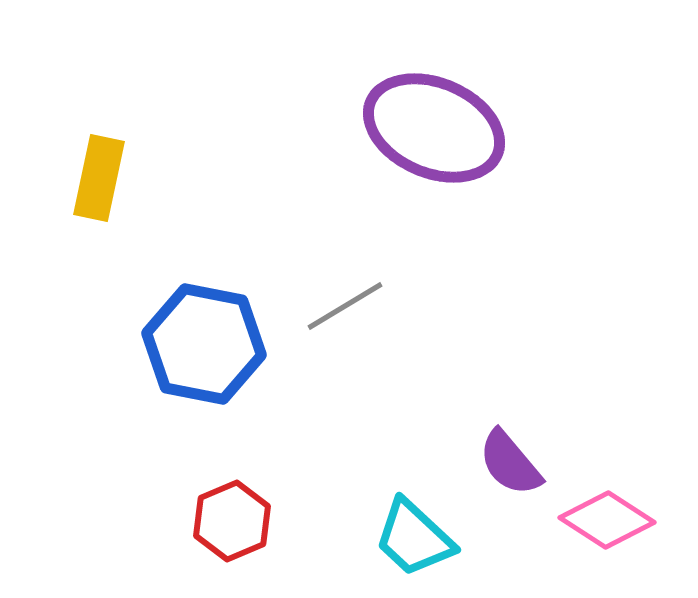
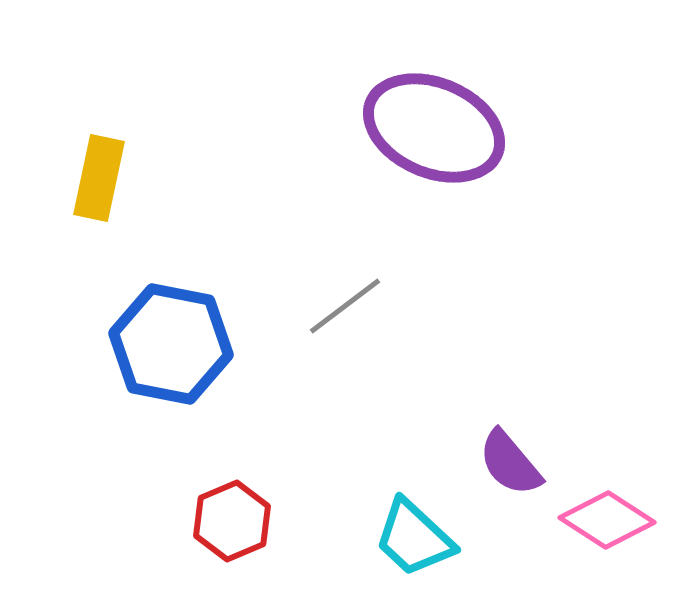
gray line: rotated 6 degrees counterclockwise
blue hexagon: moved 33 px left
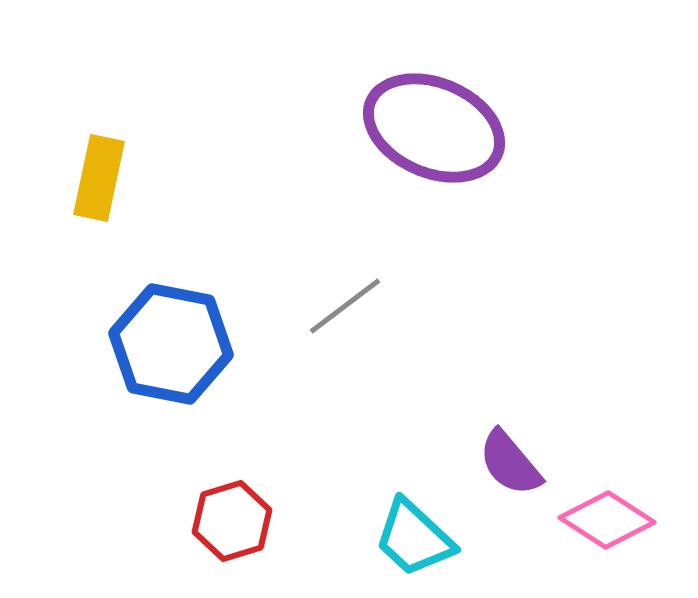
red hexagon: rotated 6 degrees clockwise
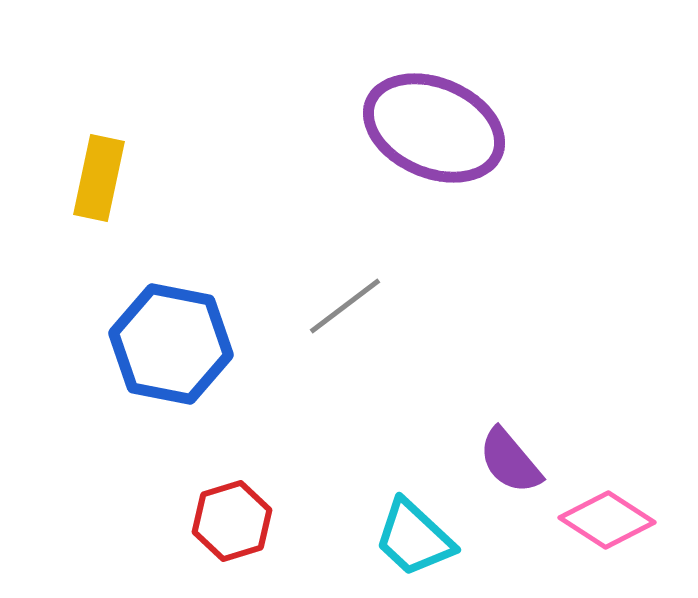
purple semicircle: moved 2 px up
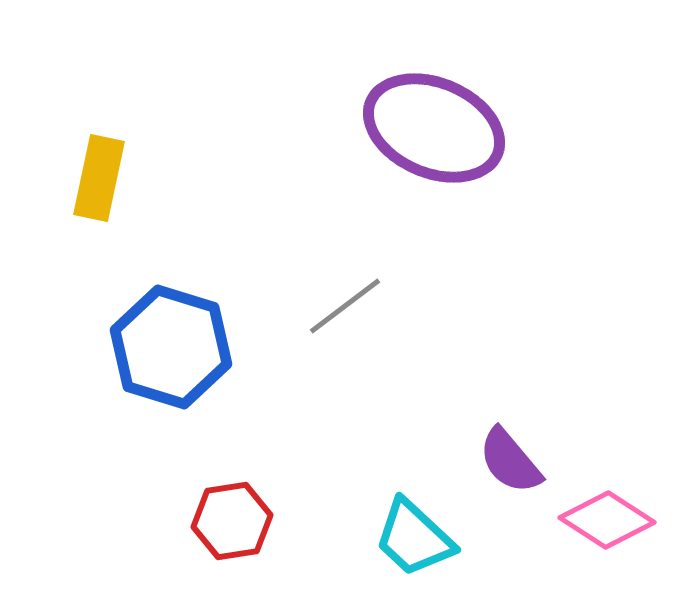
blue hexagon: moved 3 px down; rotated 6 degrees clockwise
red hexagon: rotated 8 degrees clockwise
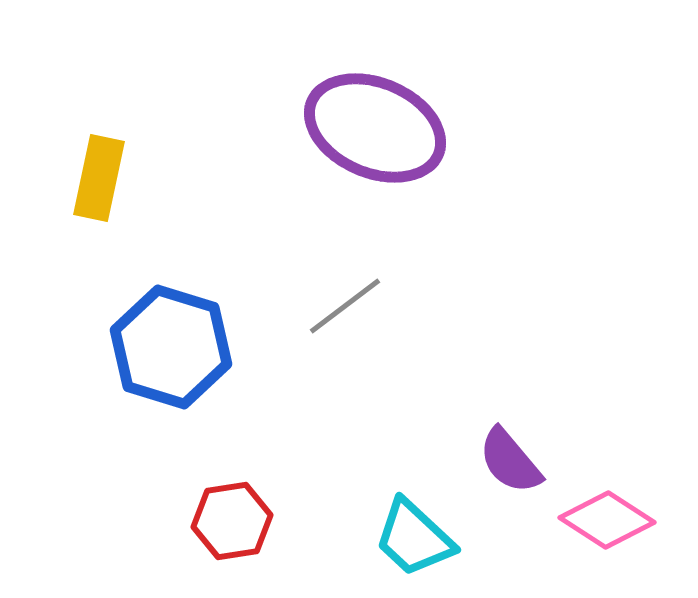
purple ellipse: moved 59 px left
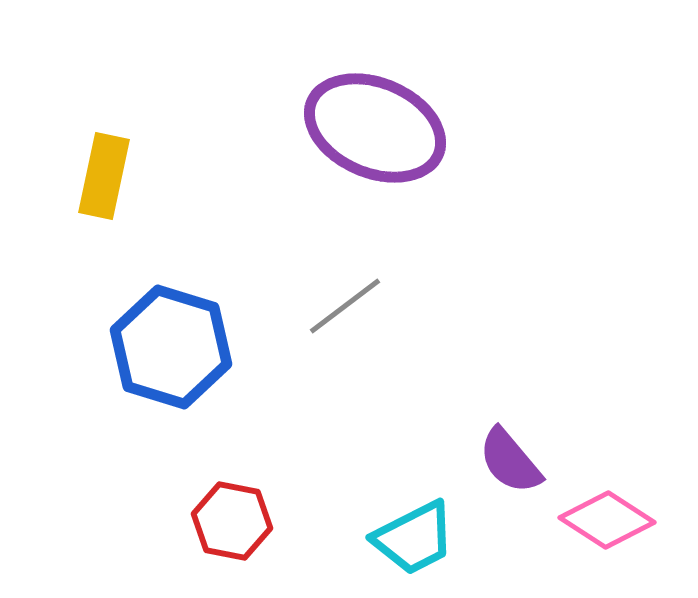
yellow rectangle: moved 5 px right, 2 px up
red hexagon: rotated 20 degrees clockwise
cyan trapezoid: rotated 70 degrees counterclockwise
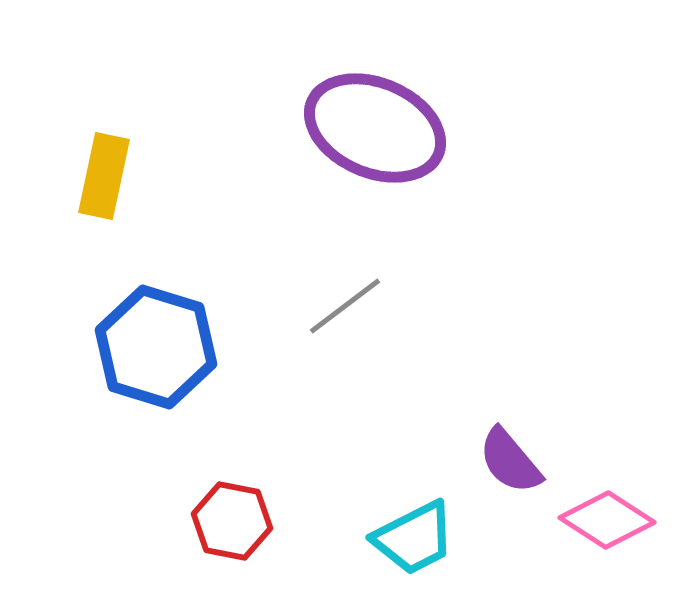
blue hexagon: moved 15 px left
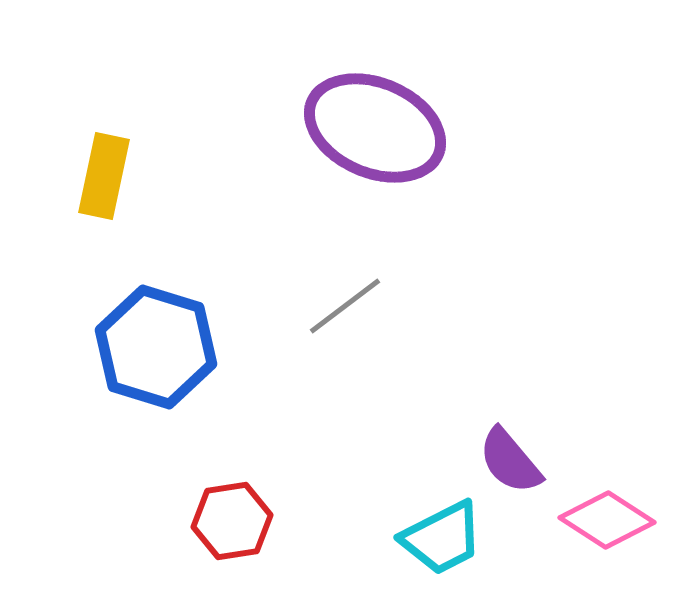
red hexagon: rotated 20 degrees counterclockwise
cyan trapezoid: moved 28 px right
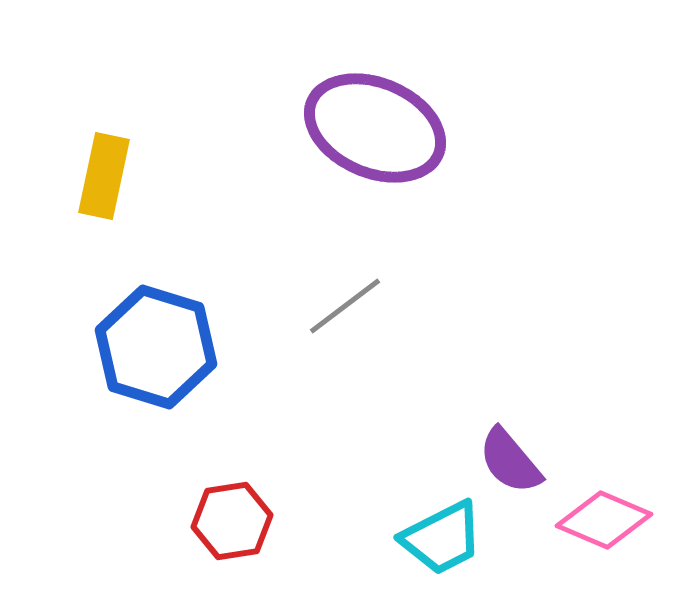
pink diamond: moved 3 px left; rotated 10 degrees counterclockwise
